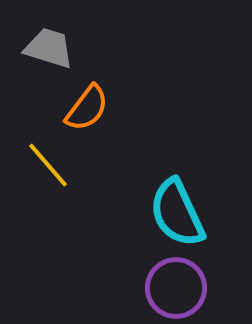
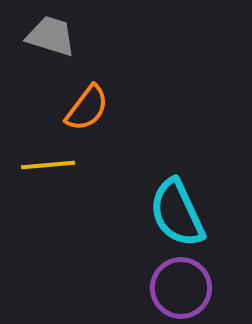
gray trapezoid: moved 2 px right, 12 px up
yellow line: rotated 54 degrees counterclockwise
purple circle: moved 5 px right
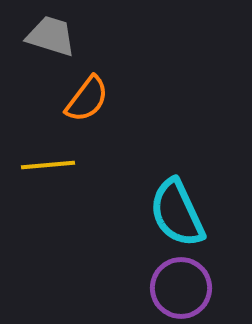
orange semicircle: moved 9 px up
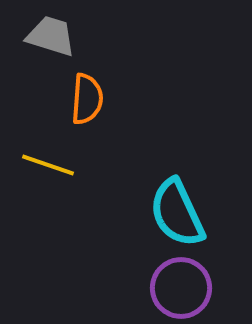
orange semicircle: rotated 33 degrees counterclockwise
yellow line: rotated 24 degrees clockwise
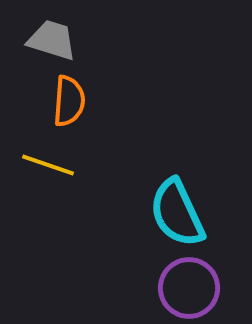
gray trapezoid: moved 1 px right, 4 px down
orange semicircle: moved 18 px left, 2 px down
purple circle: moved 8 px right
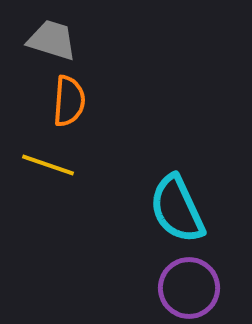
cyan semicircle: moved 4 px up
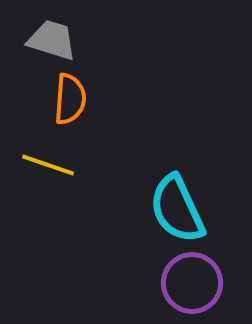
orange semicircle: moved 1 px right, 2 px up
purple circle: moved 3 px right, 5 px up
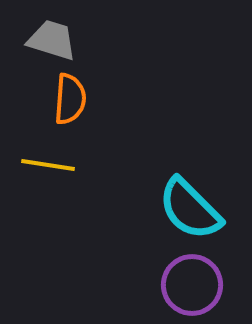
yellow line: rotated 10 degrees counterclockwise
cyan semicircle: moved 13 px right; rotated 20 degrees counterclockwise
purple circle: moved 2 px down
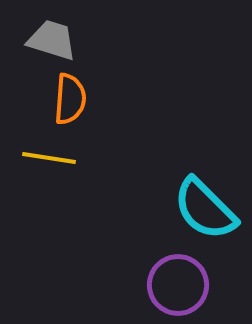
yellow line: moved 1 px right, 7 px up
cyan semicircle: moved 15 px right
purple circle: moved 14 px left
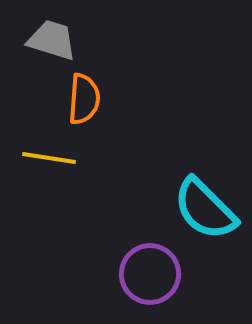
orange semicircle: moved 14 px right
purple circle: moved 28 px left, 11 px up
